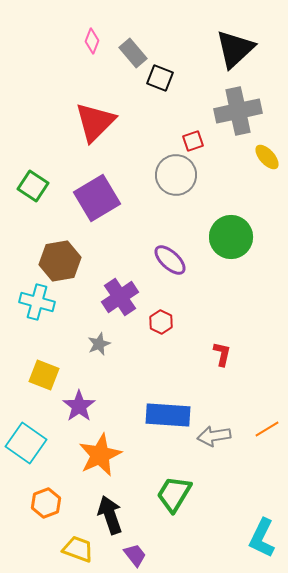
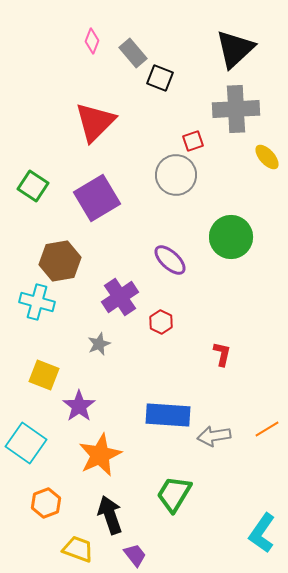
gray cross: moved 2 px left, 2 px up; rotated 9 degrees clockwise
cyan L-shape: moved 5 px up; rotated 9 degrees clockwise
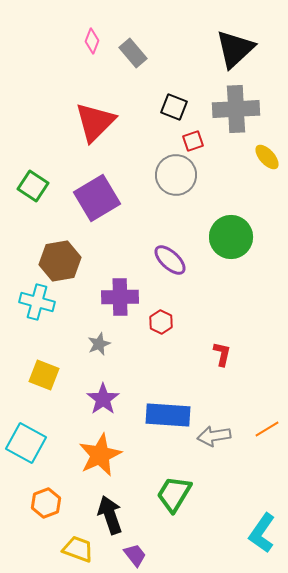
black square: moved 14 px right, 29 px down
purple cross: rotated 33 degrees clockwise
purple star: moved 24 px right, 7 px up
cyan square: rotated 6 degrees counterclockwise
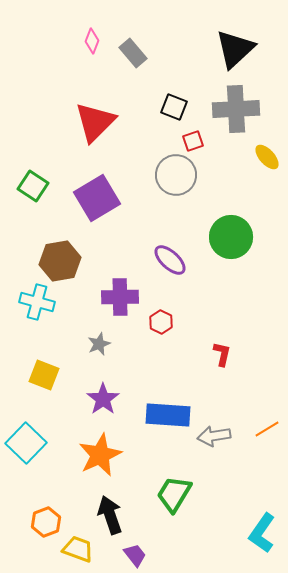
cyan square: rotated 15 degrees clockwise
orange hexagon: moved 19 px down
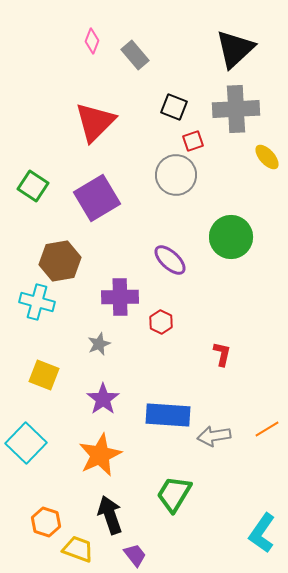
gray rectangle: moved 2 px right, 2 px down
orange hexagon: rotated 20 degrees counterclockwise
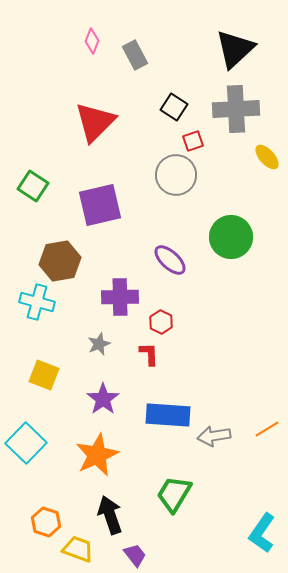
gray rectangle: rotated 12 degrees clockwise
black square: rotated 12 degrees clockwise
purple square: moved 3 px right, 7 px down; rotated 18 degrees clockwise
red L-shape: moved 73 px left; rotated 15 degrees counterclockwise
orange star: moved 3 px left
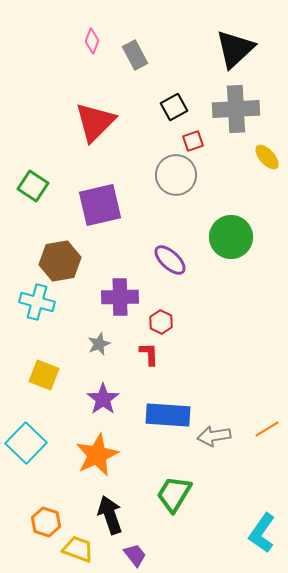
black square: rotated 28 degrees clockwise
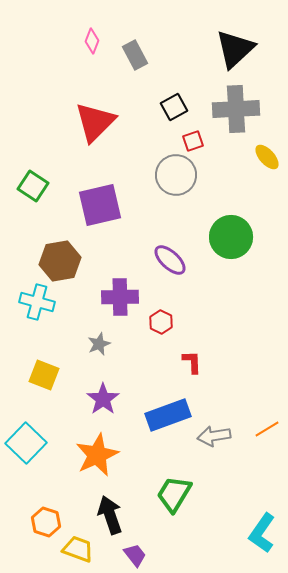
red L-shape: moved 43 px right, 8 px down
blue rectangle: rotated 24 degrees counterclockwise
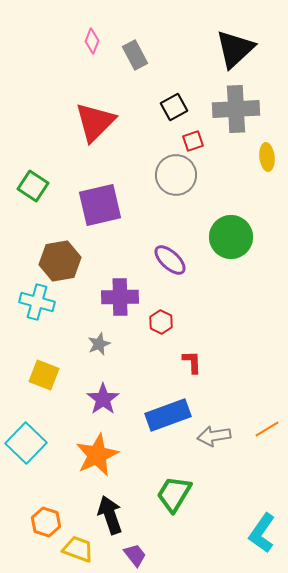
yellow ellipse: rotated 36 degrees clockwise
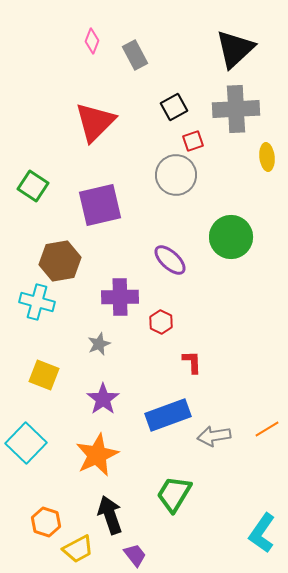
yellow trapezoid: rotated 132 degrees clockwise
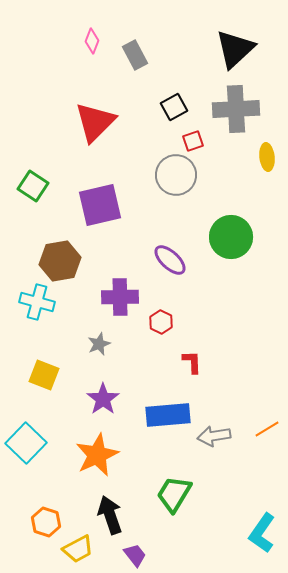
blue rectangle: rotated 15 degrees clockwise
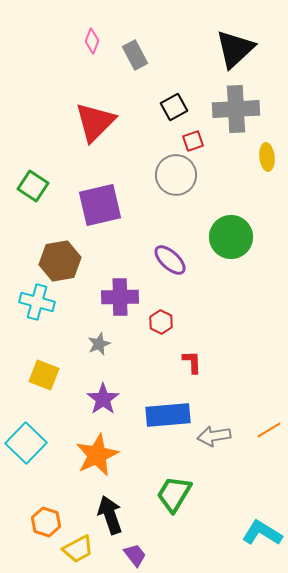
orange line: moved 2 px right, 1 px down
cyan L-shape: rotated 87 degrees clockwise
